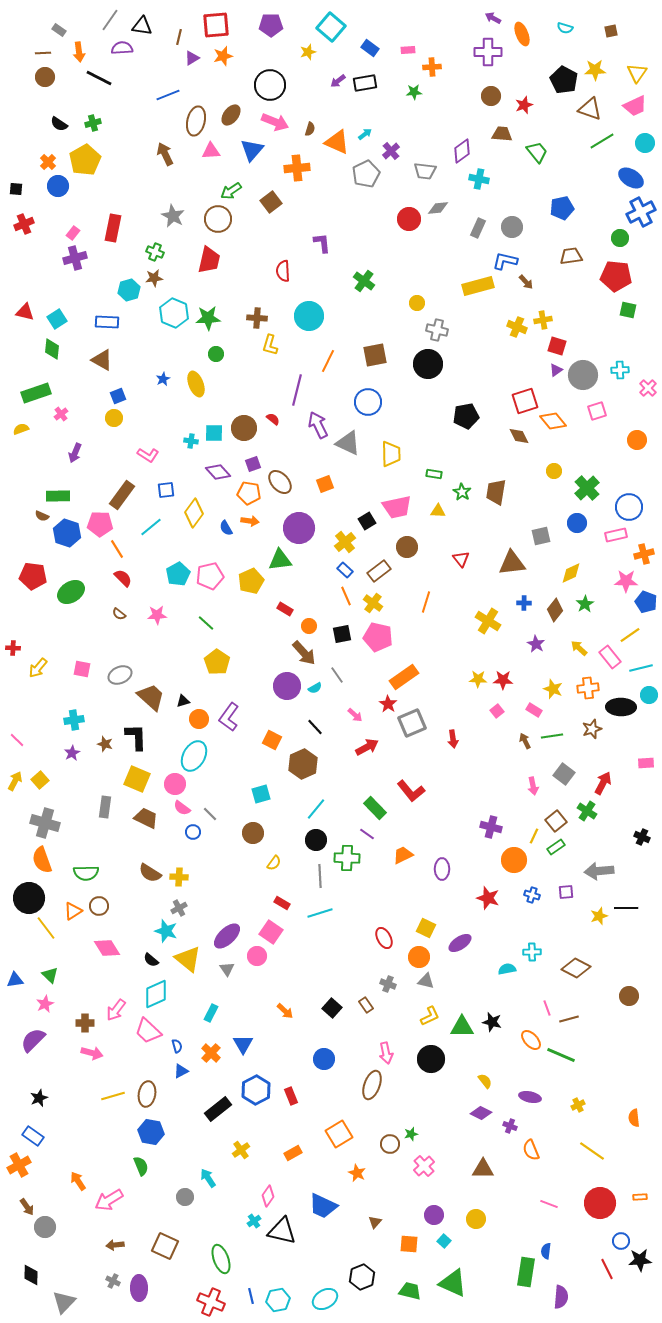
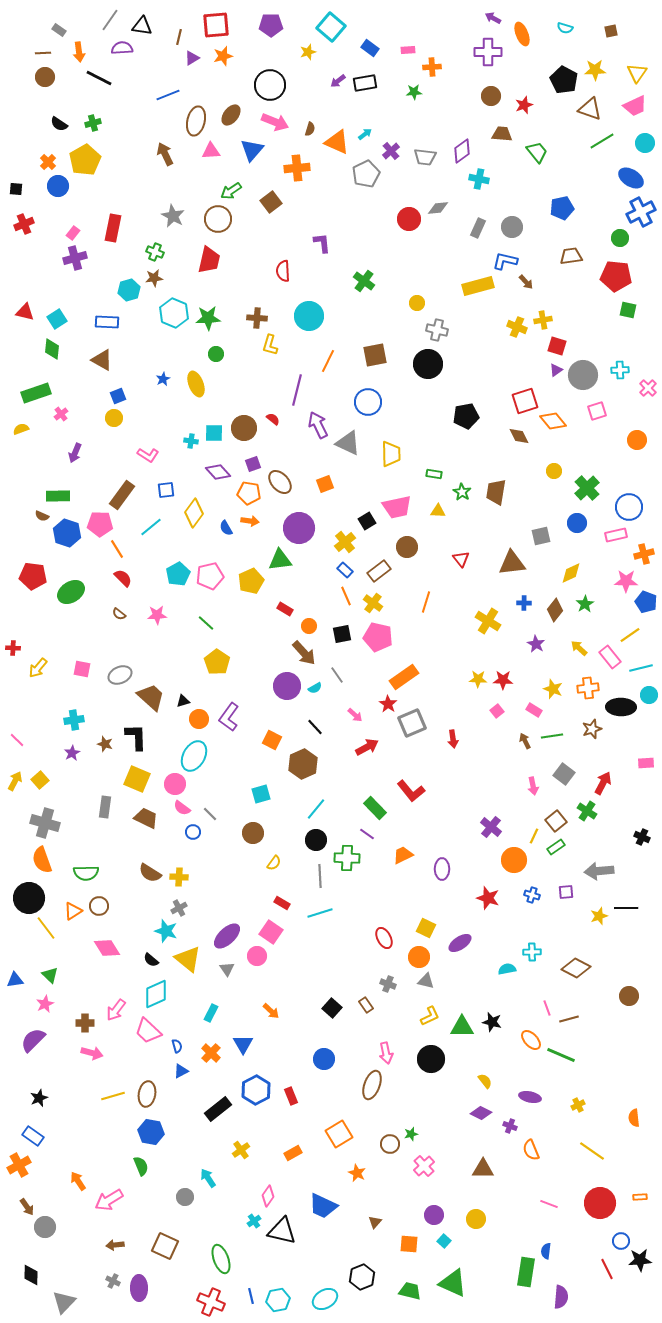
gray trapezoid at (425, 171): moved 14 px up
purple cross at (491, 827): rotated 25 degrees clockwise
orange arrow at (285, 1011): moved 14 px left
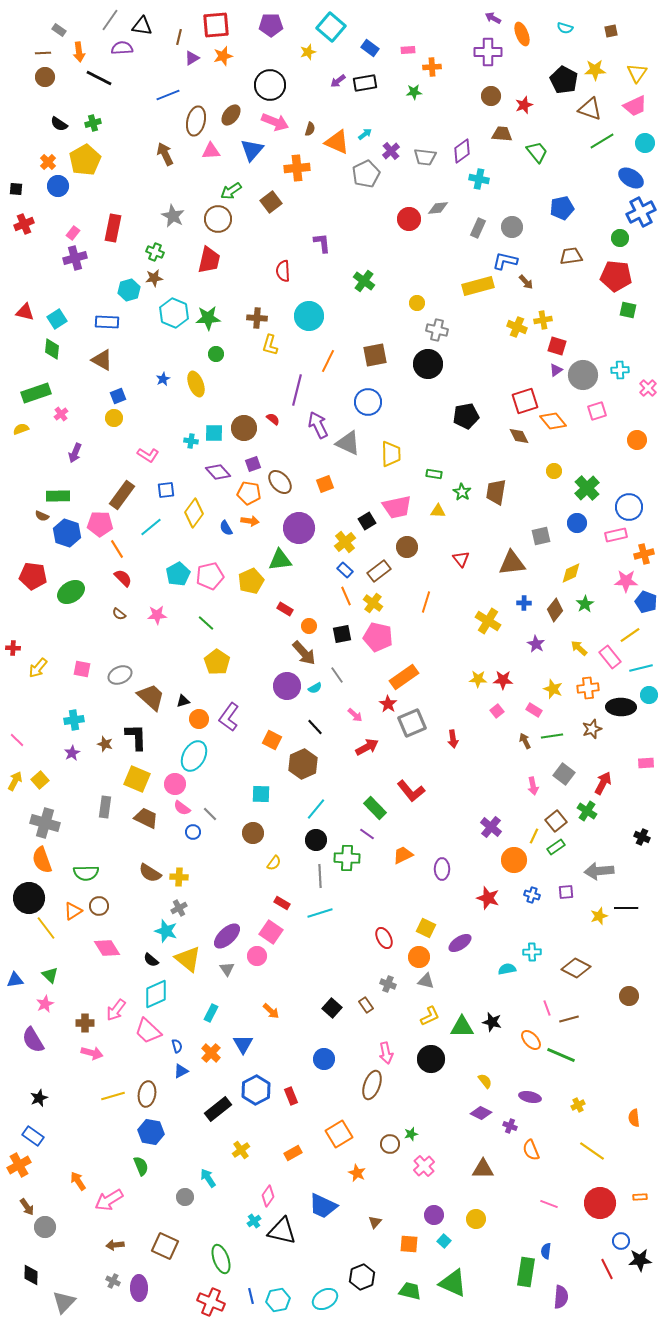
cyan square at (261, 794): rotated 18 degrees clockwise
purple semicircle at (33, 1040): rotated 76 degrees counterclockwise
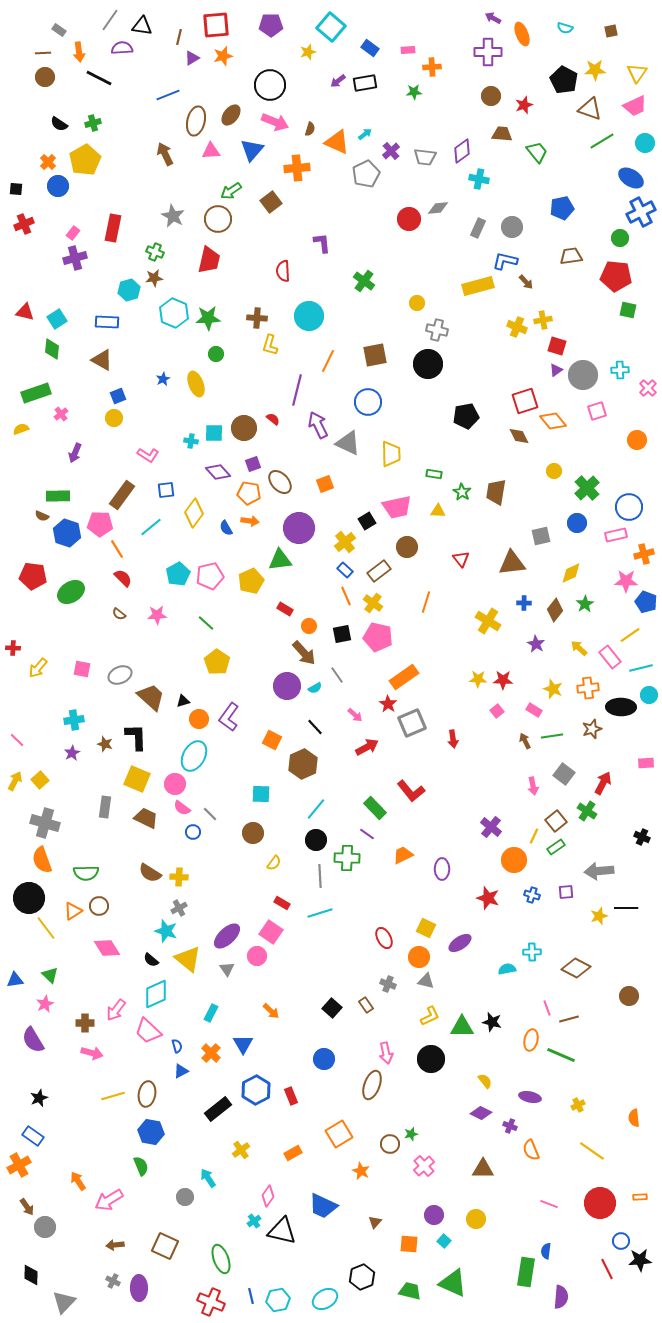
orange ellipse at (531, 1040): rotated 55 degrees clockwise
orange star at (357, 1173): moved 4 px right, 2 px up
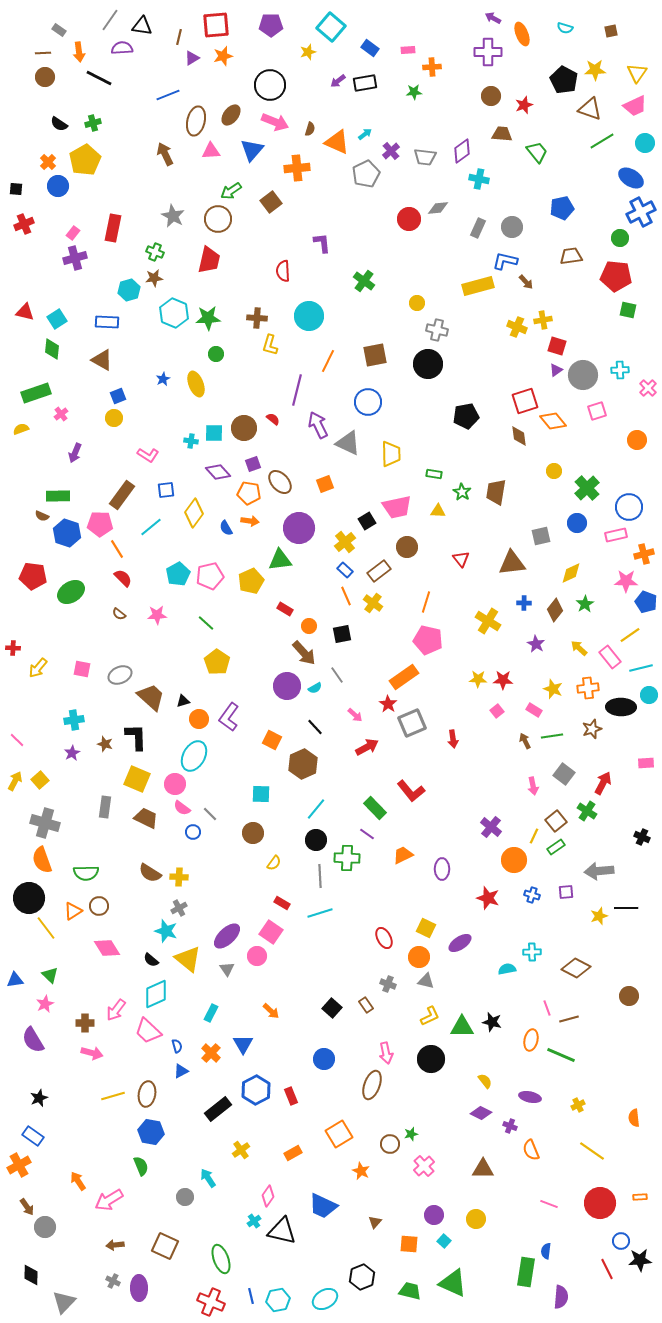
brown diamond at (519, 436): rotated 20 degrees clockwise
pink pentagon at (378, 637): moved 50 px right, 3 px down
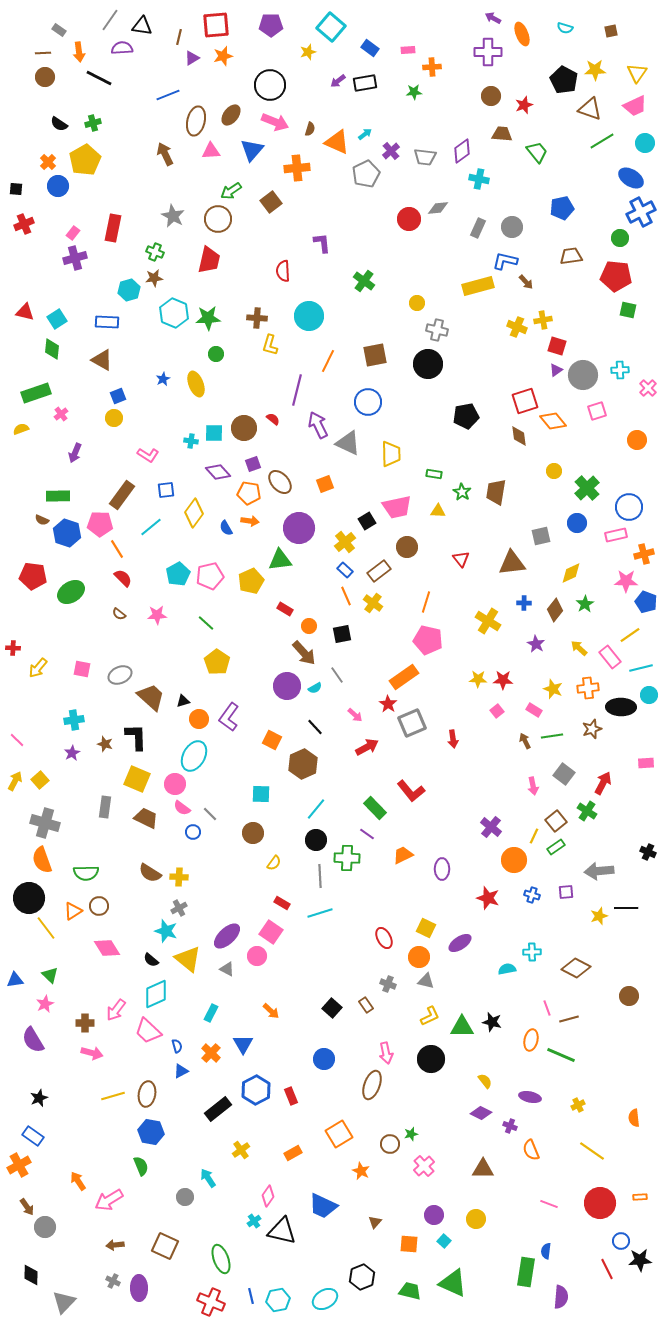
brown semicircle at (42, 516): moved 4 px down
black cross at (642, 837): moved 6 px right, 15 px down
gray triangle at (227, 969): rotated 28 degrees counterclockwise
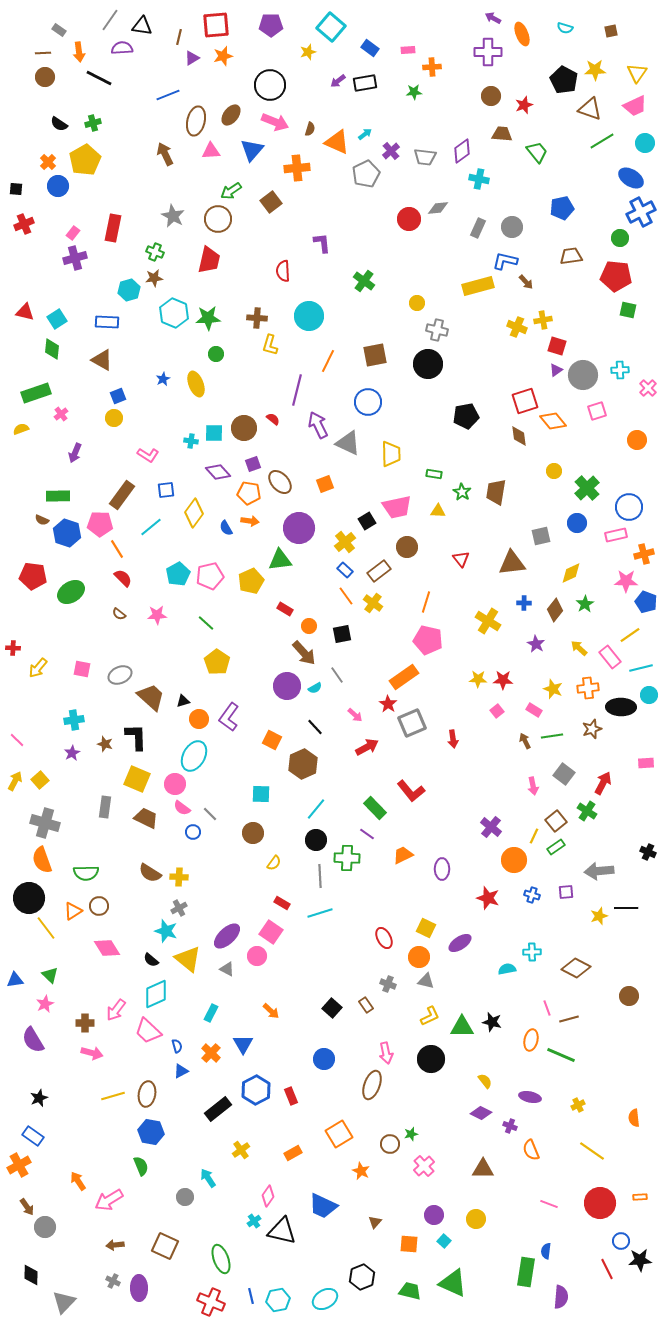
orange line at (346, 596): rotated 12 degrees counterclockwise
